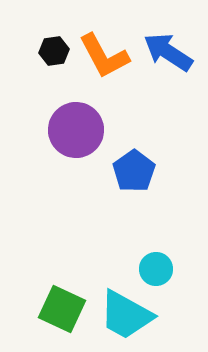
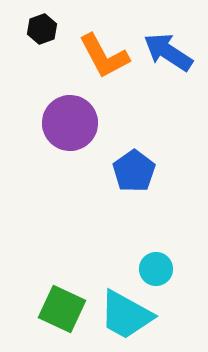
black hexagon: moved 12 px left, 22 px up; rotated 12 degrees counterclockwise
purple circle: moved 6 px left, 7 px up
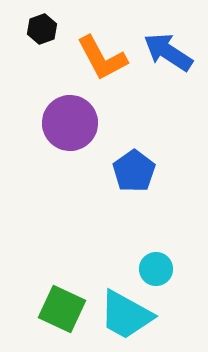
orange L-shape: moved 2 px left, 2 px down
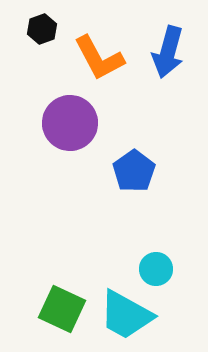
blue arrow: rotated 108 degrees counterclockwise
orange L-shape: moved 3 px left
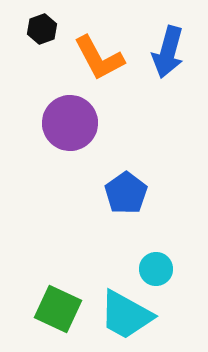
blue pentagon: moved 8 px left, 22 px down
green square: moved 4 px left
